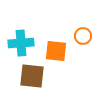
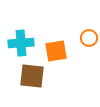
orange circle: moved 6 px right, 2 px down
orange square: rotated 15 degrees counterclockwise
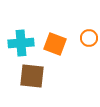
orange square: moved 1 px left, 7 px up; rotated 30 degrees clockwise
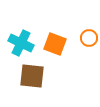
cyan cross: rotated 30 degrees clockwise
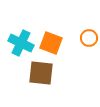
orange square: moved 4 px left, 1 px up
brown square: moved 9 px right, 3 px up
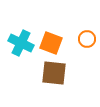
orange circle: moved 2 px left, 1 px down
brown square: moved 13 px right
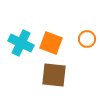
brown square: moved 2 px down
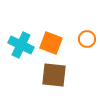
cyan cross: moved 2 px down
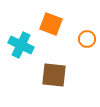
orange square: moved 19 px up
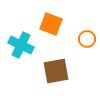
brown square: moved 2 px right, 4 px up; rotated 16 degrees counterclockwise
